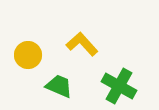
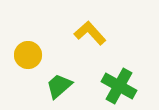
yellow L-shape: moved 8 px right, 11 px up
green trapezoid: rotated 64 degrees counterclockwise
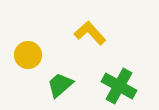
green trapezoid: moved 1 px right, 1 px up
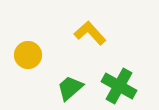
green trapezoid: moved 10 px right, 3 px down
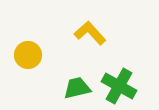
green trapezoid: moved 7 px right; rotated 28 degrees clockwise
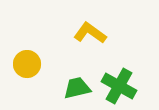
yellow L-shape: rotated 12 degrees counterclockwise
yellow circle: moved 1 px left, 9 px down
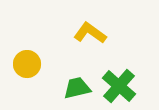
green cross: rotated 12 degrees clockwise
